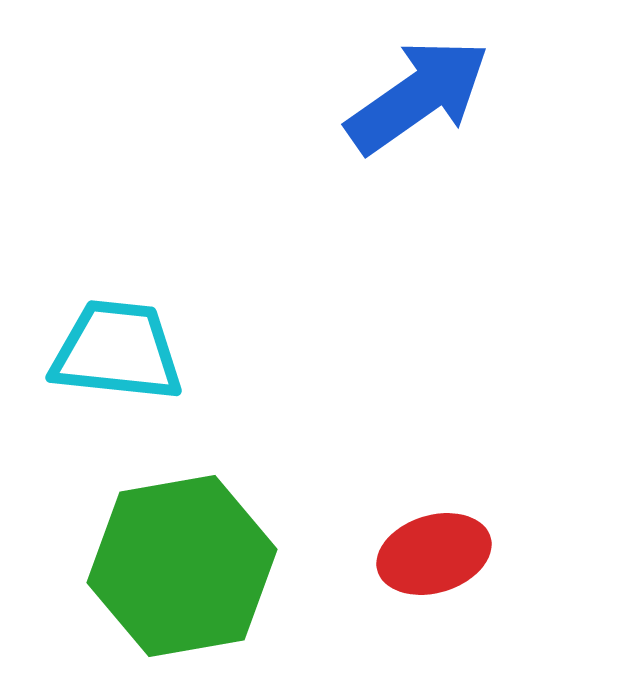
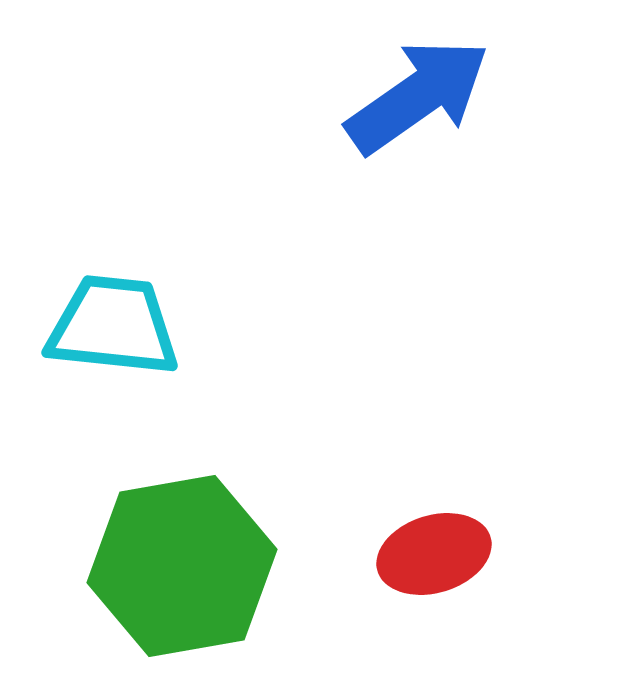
cyan trapezoid: moved 4 px left, 25 px up
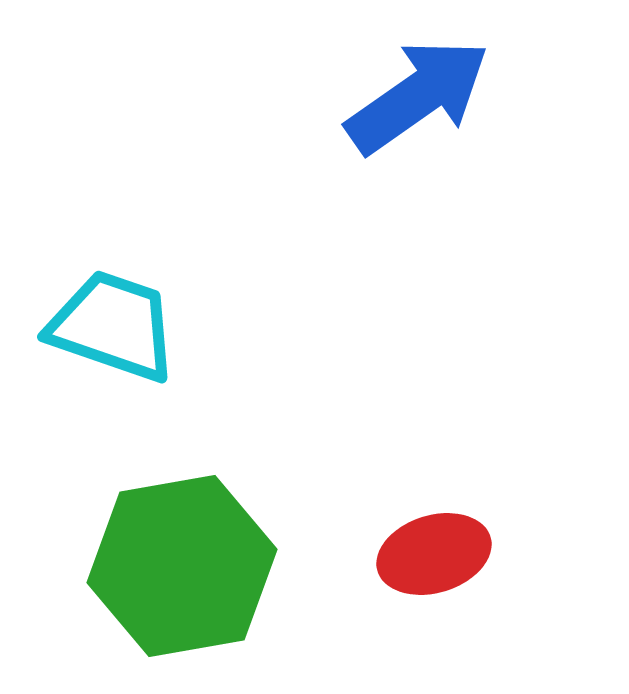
cyan trapezoid: rotated 13 degrees clockwise
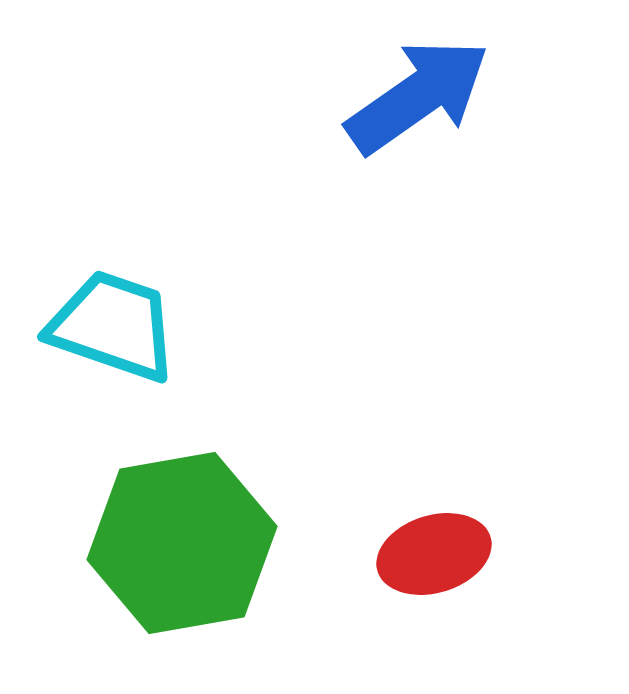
green hexagon: moved 23 px up
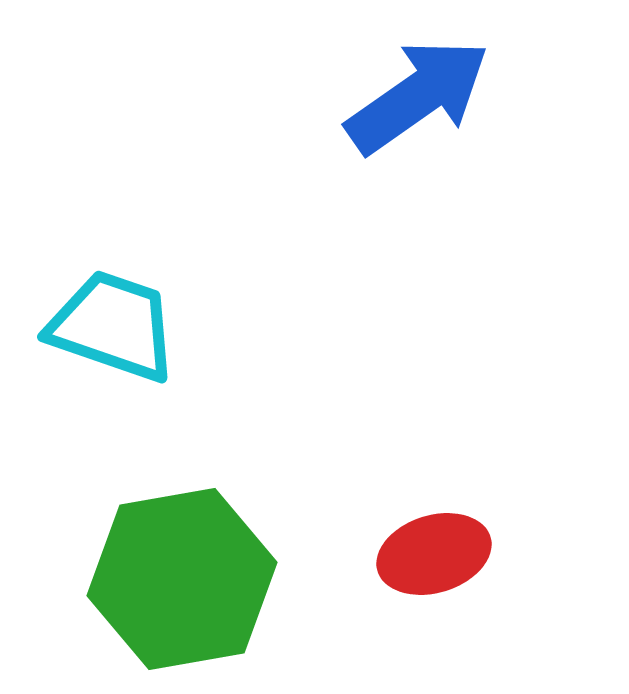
green hexagon: moved 36 px down
